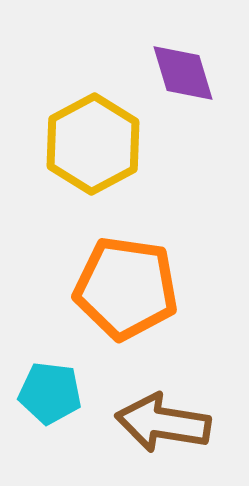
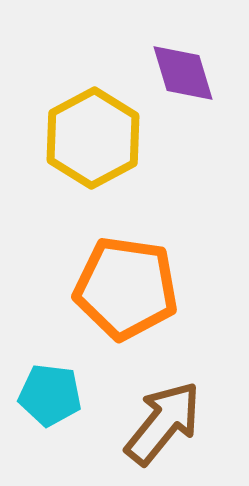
yellow hexagon: moved 6 px up
cyan pentagon: moved 2 px down
brown arrow: rotated 120 degrees clockwise
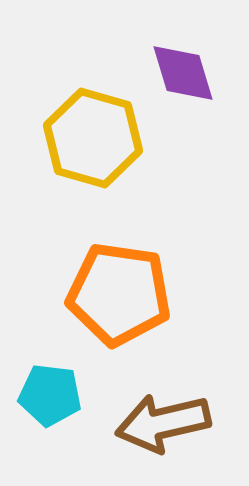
yellow hexagon: rotated 16 degrees counterclockwise
orange pentagon: moved 7 px left, 6 px down
brown arrow: rotated 142 degrees counterclockwise
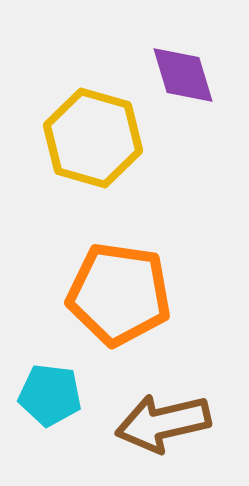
purple diamond: moved 2 px down
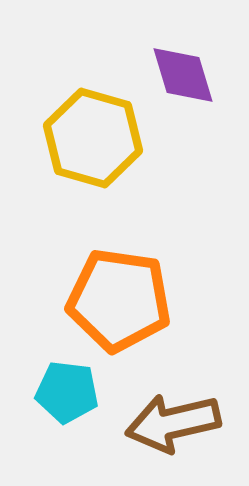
orange pentagon: moved 6 px down
cyan pentagon: moved 17 px right, 3 px up
brown arrow: moved 10 px right
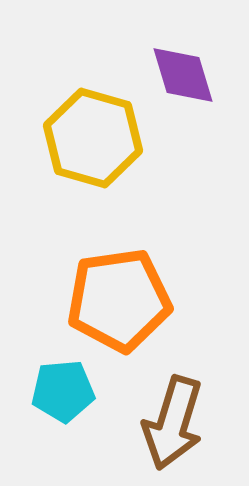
orange pentagon: rotated 16 degrees counterclockwise
cyan pentagon: moved 4 px left, 1 px up; rotated 12 degrees counterclockwise
brown arrow: rotated 60 degrees counterclockwise
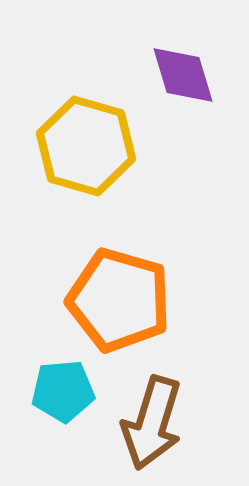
yellow hexagon: moved 7 px left, 8 px down
orange pentagon: rotated 24 degrees clockwise
brown arrow: moved 21 px left
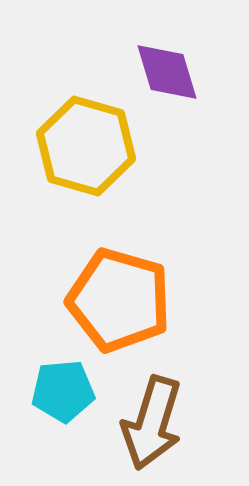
purple diamond: moved 16 px left, 3 px up
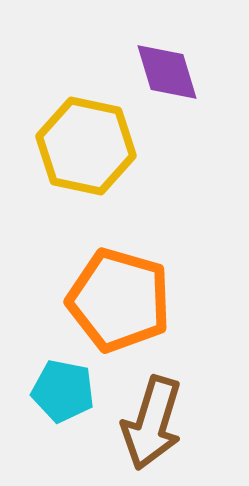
yellow hexagon: rotated 4 degrees counterclockwise
cyan pentagon: rotated 16 degrees clockwise
